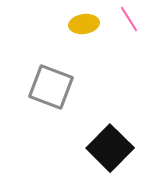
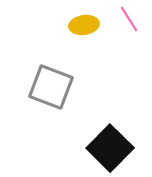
yellow ellipse: moved 1 px down
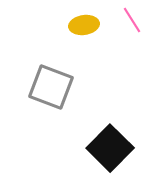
pink line: moved 3 px right, 1 px down
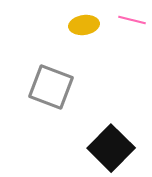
pink line: rotated 44 degrees counterclockwise
black square: moved 1 px right
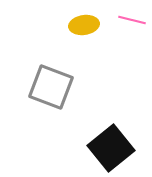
black square: rotated 6 degrees clockwise
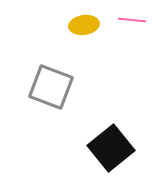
pink line: rotated 8 degrees counterclockwise
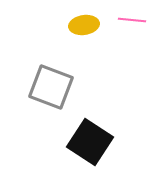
black square: moved 21 px left, 6 px up; rotated 18 degrees counterclockwise
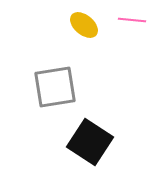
yellow ellipse: rotated 48 degrees clockwise
gray square: moved 4 px right; rotated 30 degrees counterclockwise
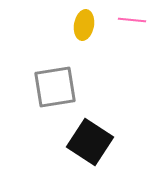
yellow ellipse: rotated 60 degrees clockwise
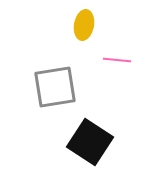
pink line: moved 15 px left, 40 px down
